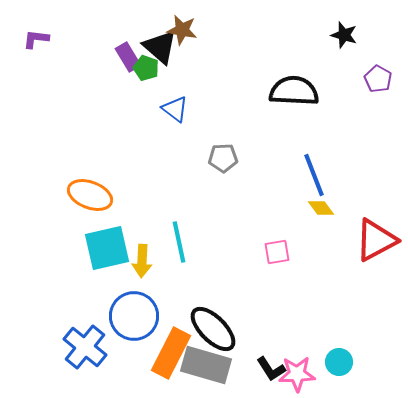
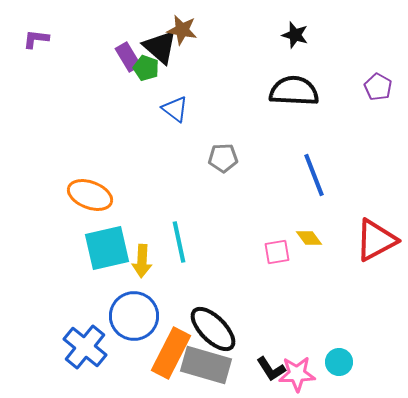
black star: moved 49 px left
purple pentagon: moved 8 px down
yellow diamond: moved 12 px left, 30 px down
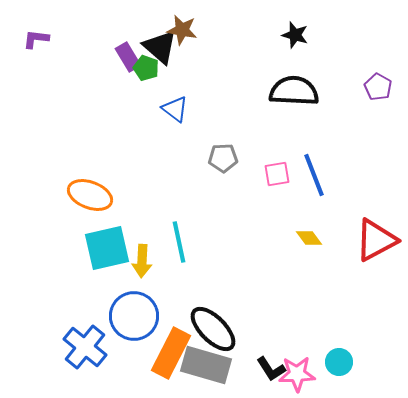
pink square: moved 78 px up
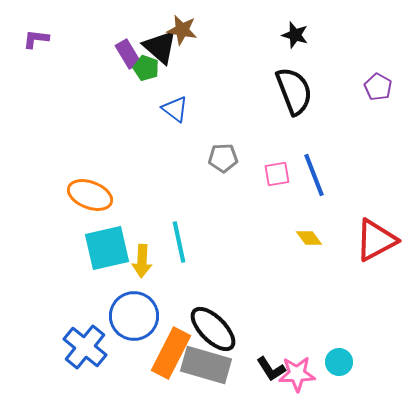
purple rectangle: moved 3 px up
black semicircle: rotated 66 degrees clockwise
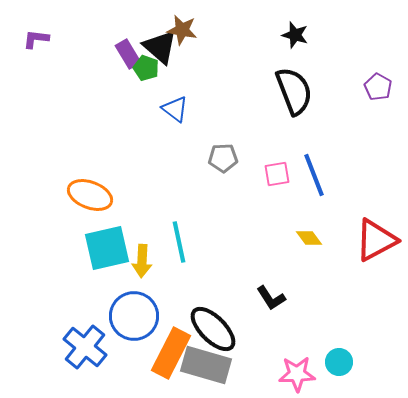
black L-shape: moved 71 px up
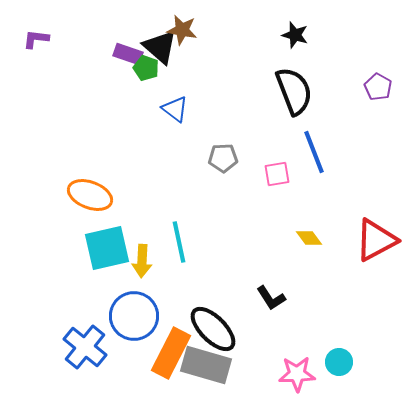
purple rectangle: rotated 40 degrees counterclockwise
blue line: moved 23 px up
